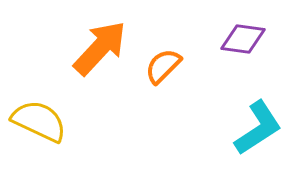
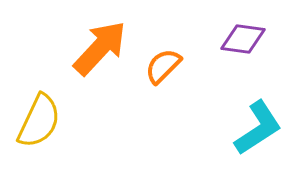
yellow semicircle: rotated 90 degrees clockwise
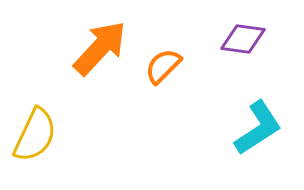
yellow semicircle: moved 4 px left, 14 px down
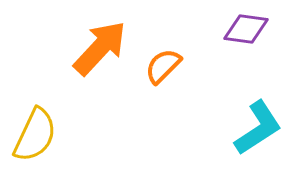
purple diamond: moved 3 px right, 10 px up
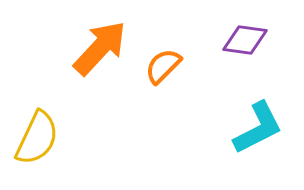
purple diamond: moved 1 px left, 11 px down
cyan L-shape: rotated 6 degrees clockwise
yellow semicircle: moved 2 px right, 3 px down
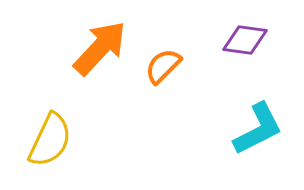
cyan L-shape: moved 1 px down
yellow semicircle: moved 13 px right, 2 px down
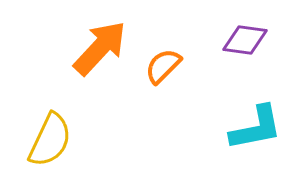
cyan L-shape: moved 2 px left, 1 px up; rotated 16 degrees clockwise
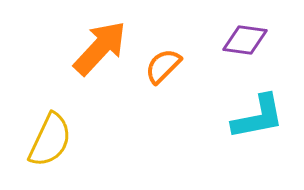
cyan L-shape: moved 2 px right, 11 px up
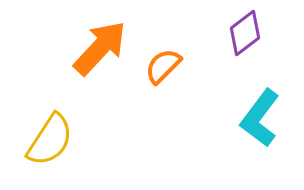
purple diamond: moved 7 px up; rotated 45 degrees counterclockwise
cyan L-shape: moved 2 px right, 1 px down; rotated 138 degrees clockwise
yellow semicircle: rotated 8 degrees clockwise
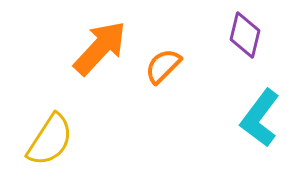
purple diamond: moved 2 px down; rotated 39 degrees counterclockwise
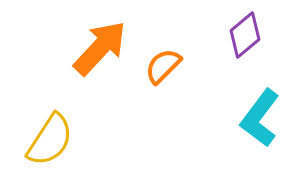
purple diamond: rotated 36 degrees clockwise
